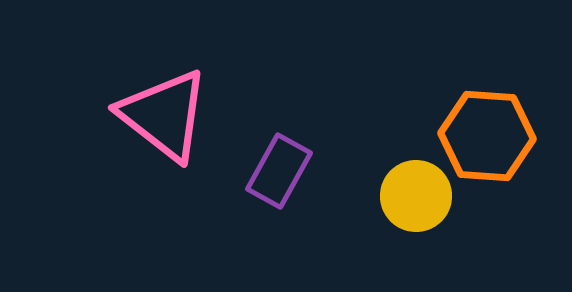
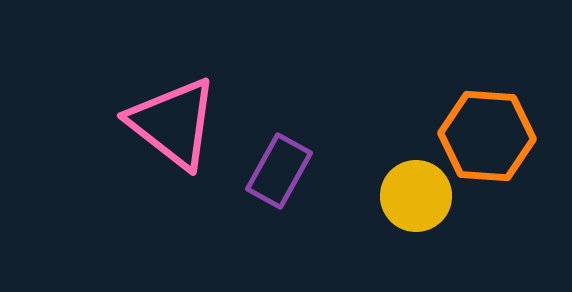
pink triangle: moved 9 px right, 8 px down
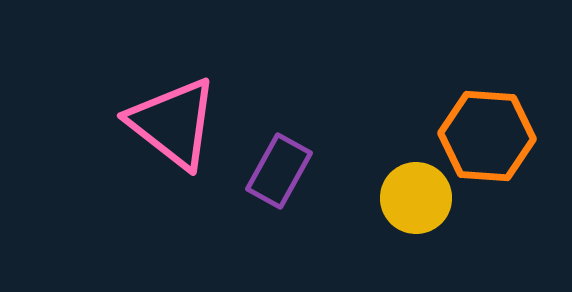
yellow circle: moved 2 px down
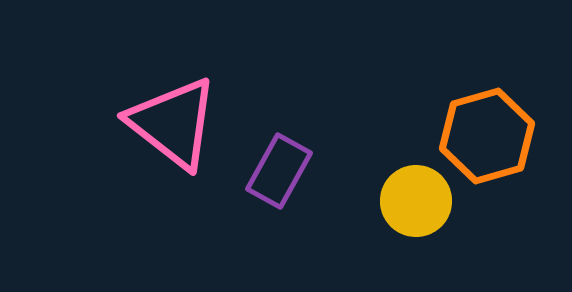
orange hexagon: rotated 20 degrees counterclockwise
yellow circle: moved 3 px down
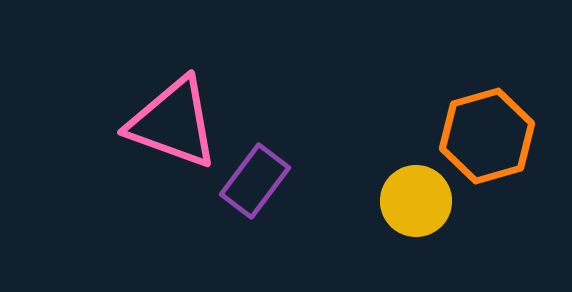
pink triangle: rotated 18 degrees counterclockwise
purple rectangle: moved 24 px left, 10 px down; rotated 8 degrees clockwise
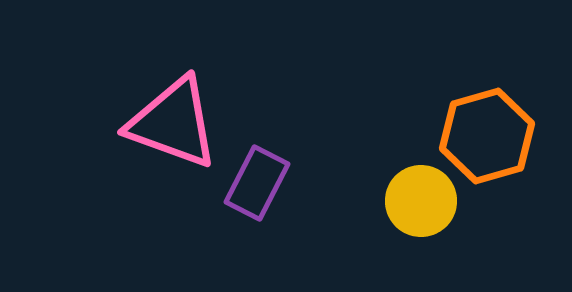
purple rectangle: moved 2 px right, 2 px down; rotated 10 degrees counterclockwise
yellow circle: moved 5 px right
